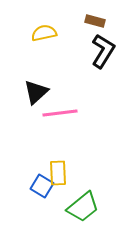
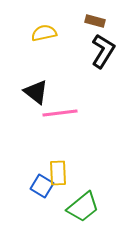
black triangle: rotated 40 degrees counterclockwise
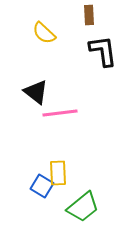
brown rectangle: moved 6 px left, 6 px up; rotated 72 degrees clockwise
yellow semicircle: rotated 125 degrees counterclockwise
black L-shape: rotated 40 degrees counterclockwise
